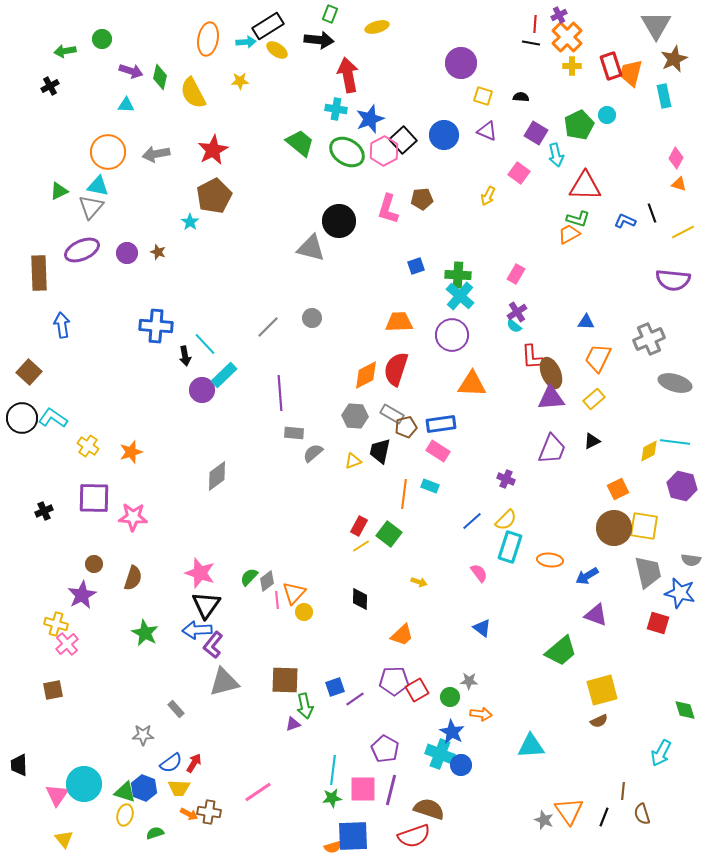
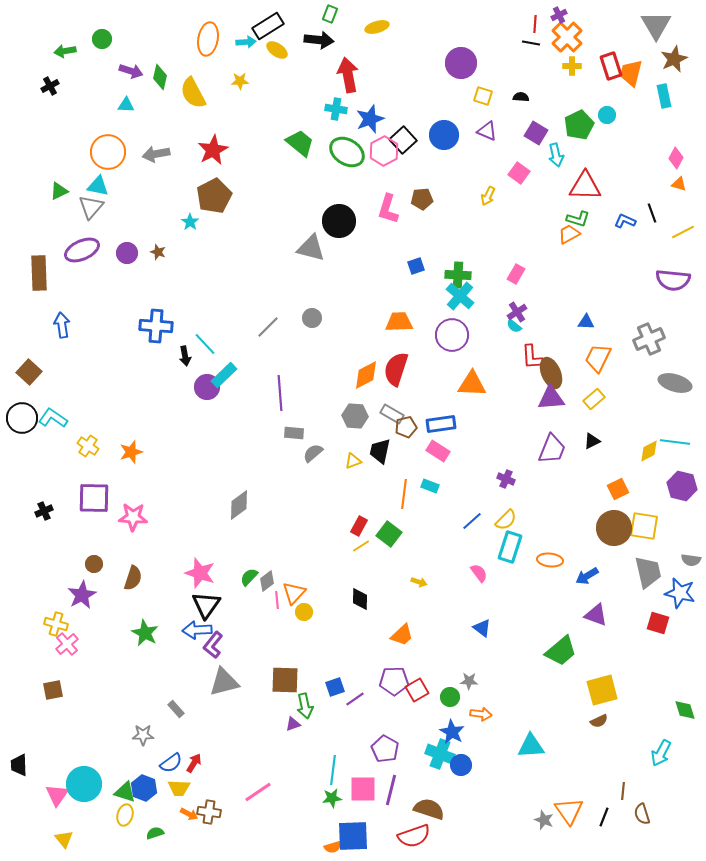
purple circle at (202, 390): moved 5 px right, 3 px up
gray diamond at (217, 476): moved 22 px right, 29 px down
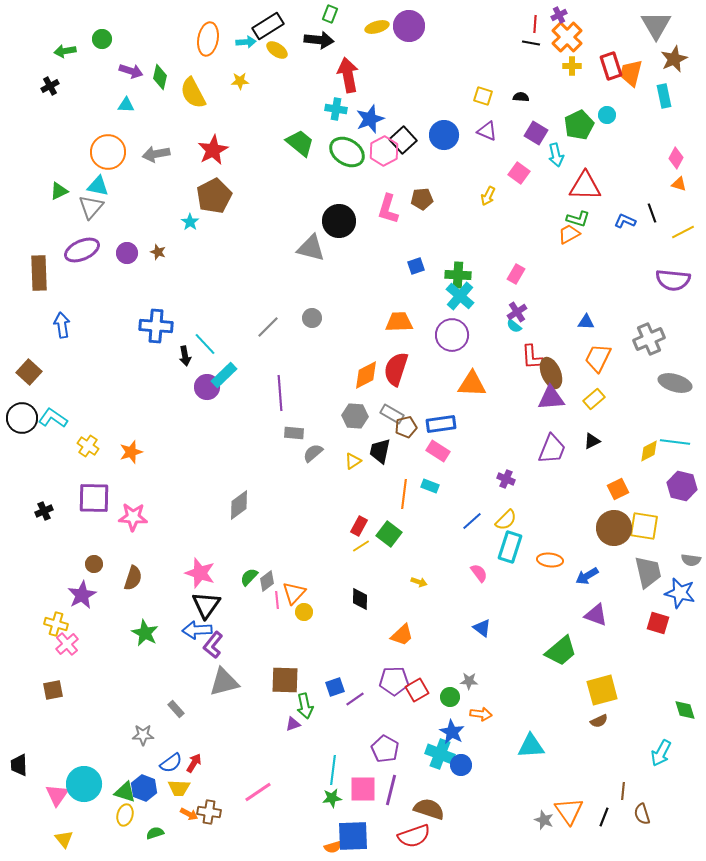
purple circle at (461, 63): moved 52 px left, 37 px up
yellow triangle at (353, 461): rotated 12 degrees counterclockwise
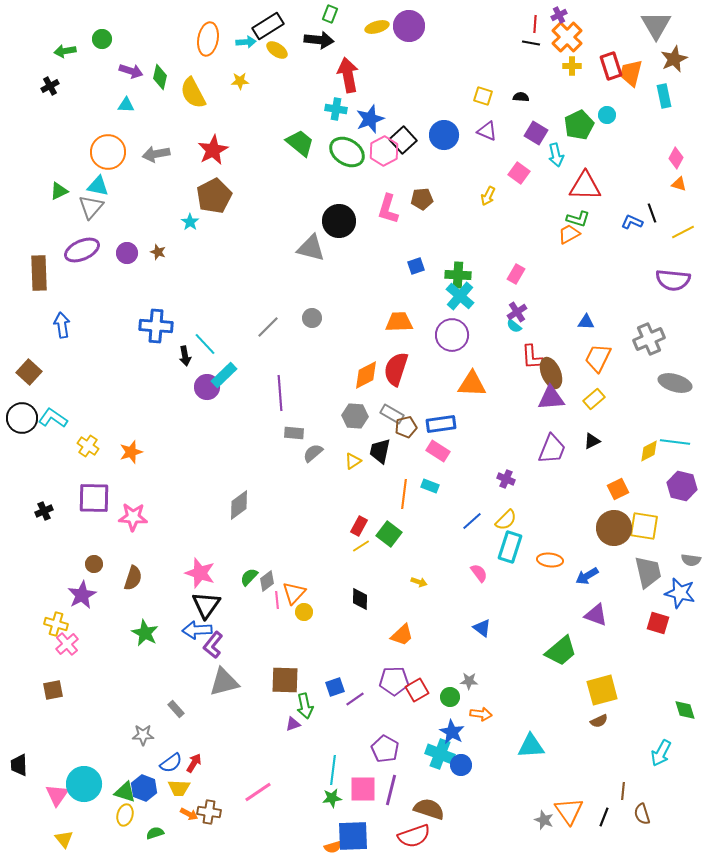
blue L-shape at (625, 221): moved 7 px right, 1 px down
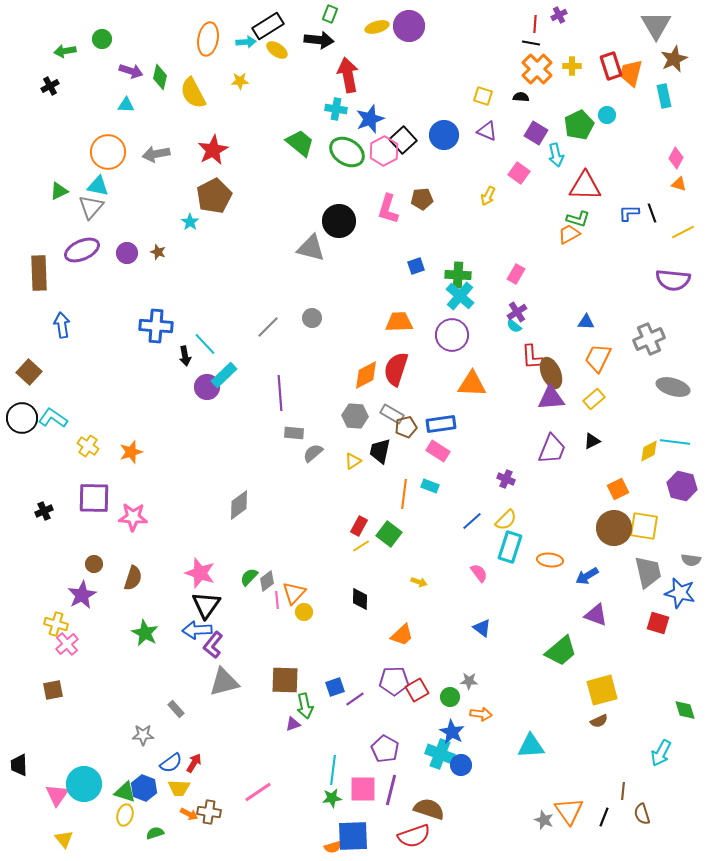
orange cross at (567, 37): moved 30 px left, 32 px down
blue L-shape at (632, 222): moved 3 px left, 9 px up; rotated 25 degrees counterclockwise
gray ellipse at (675, 383): moved 2 px left, 4 px down
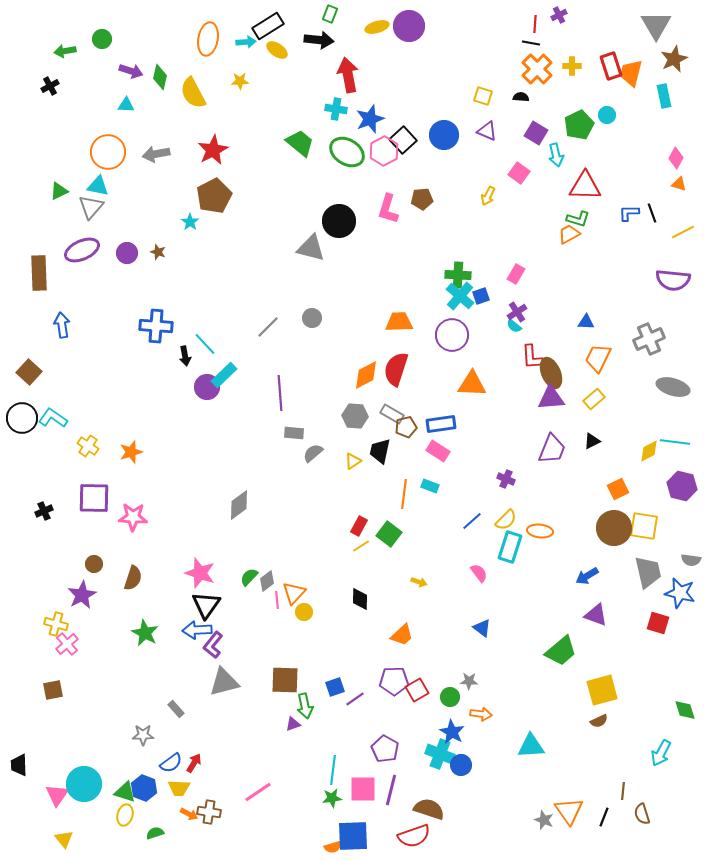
blue square at (416, 266): moved 65 px right, 30 px down
orange ellipse at (550, 560): moved 10 px left, 29 px up
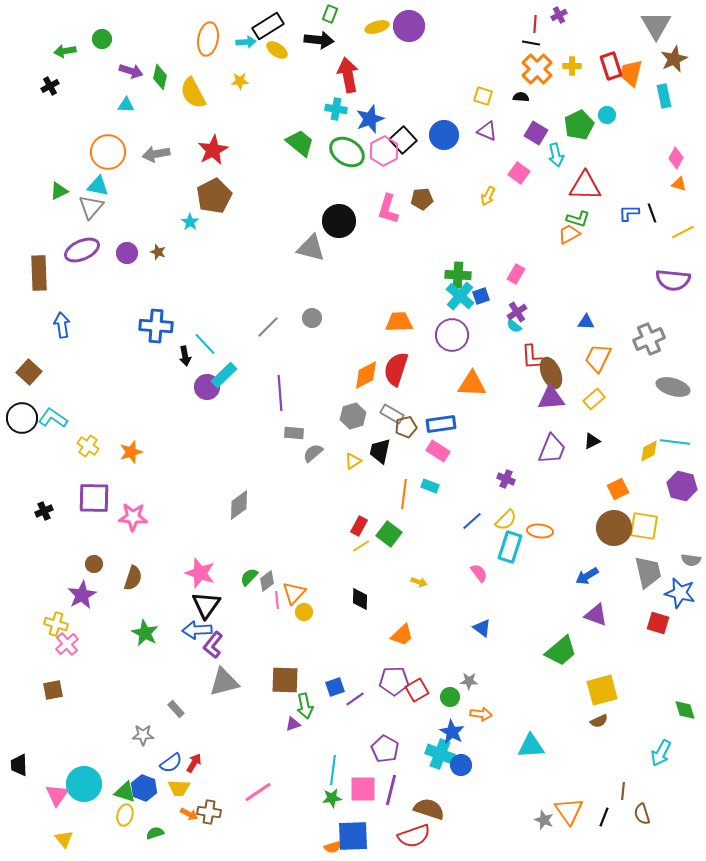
gray hexagon at (355, 416): moved 2 px left; rotated 20 degrees counterclockwise
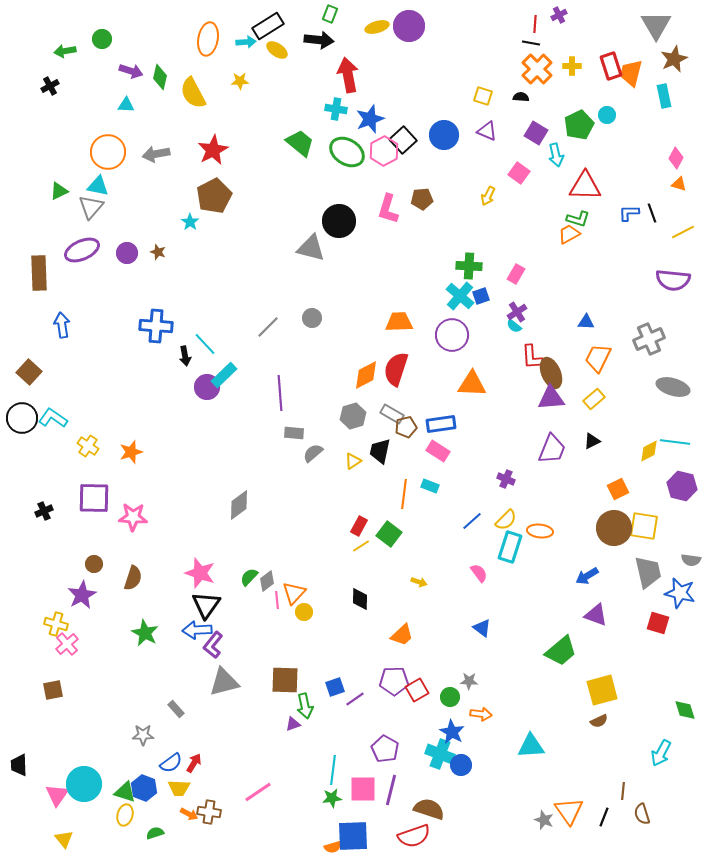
green cross at (458, 275): moved 11 px right, 9 px up
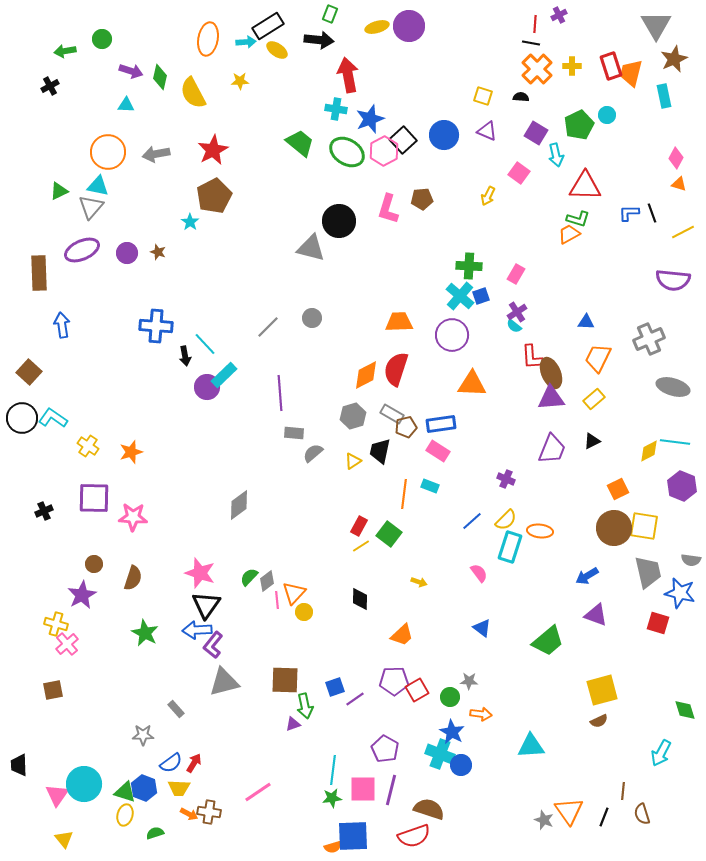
purple hexagon at (682, 486): rotated 8 degrees clockwise
green trapezoid at (561, 651): moved 13 px left, 10 px up
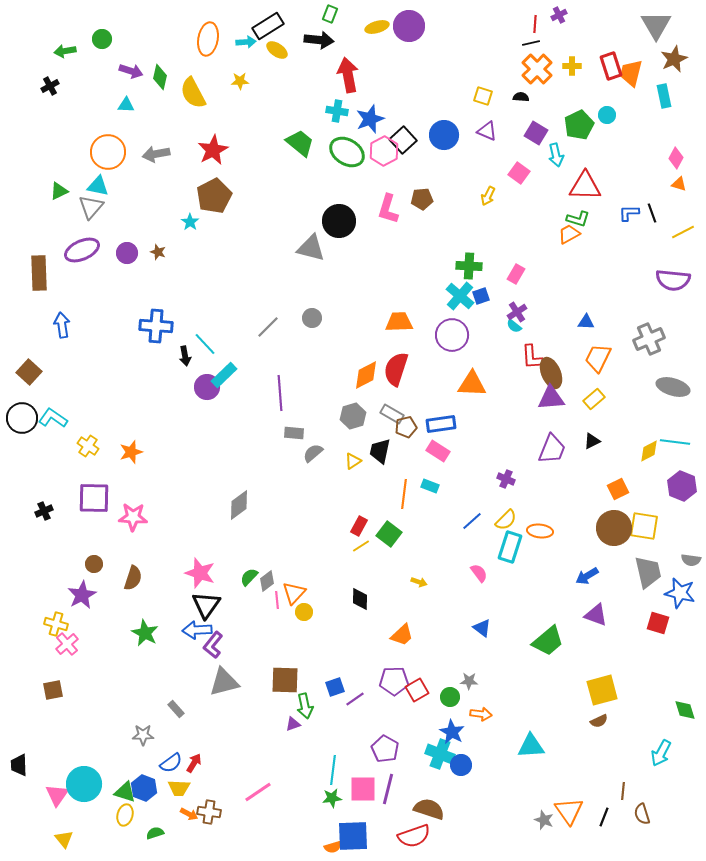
black line at (531, 43): rotated 24 degrees counterclockwise
cyan cross at (336, 109): moved 1 px right, 2 px down
purple line at (391, 790): moved 3 px left, 1 px up
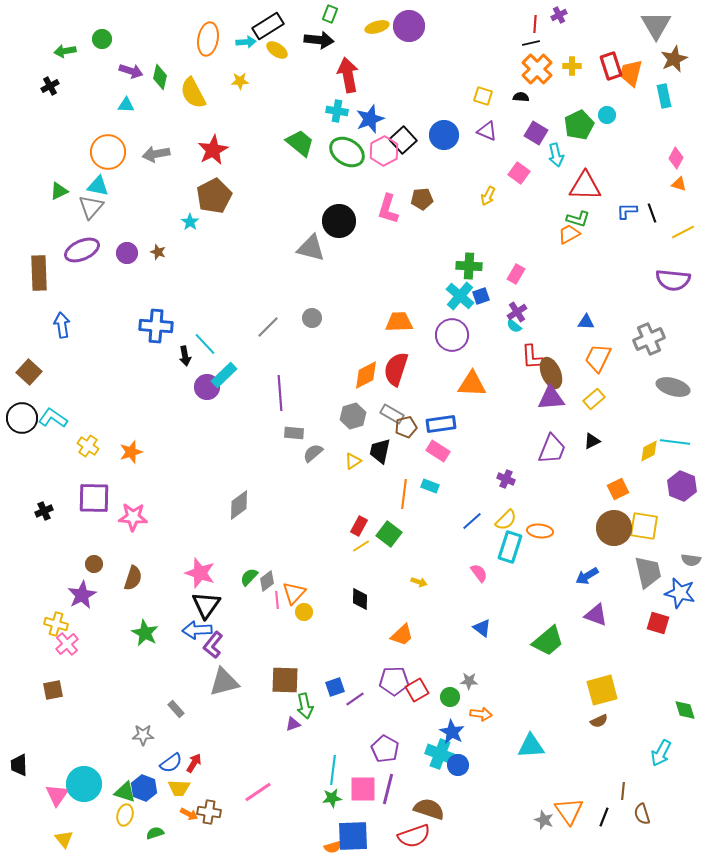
blue L-shape at (629, 213): moved 2 px left, 2 px up
blue circle at (461, 765): moved 3 px left
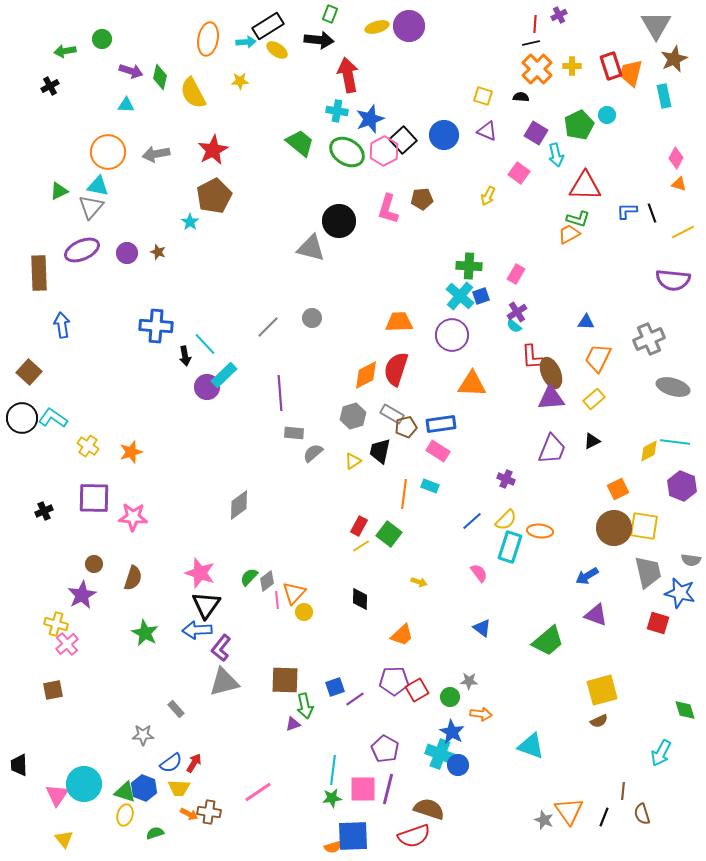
purple L-shape at (213, 645): moved 8 px right, 3 px down
cyan triangle at (531, 746): rotated 24 degrees clockwise
